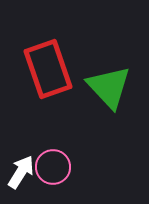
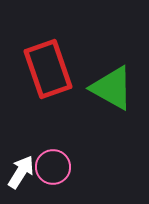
green triangle: moved 3 px right, 1 px down; rotated 18 degrees counterclockwise
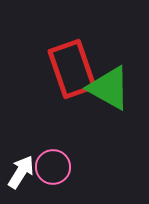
red rectangle: moved 24 px right
green triangle: moved 3 px left
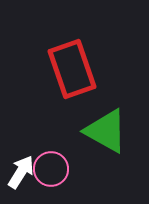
green triangle: moved 3 px left, 43 px down
pink circle: moved 2 px left, 2 px down
